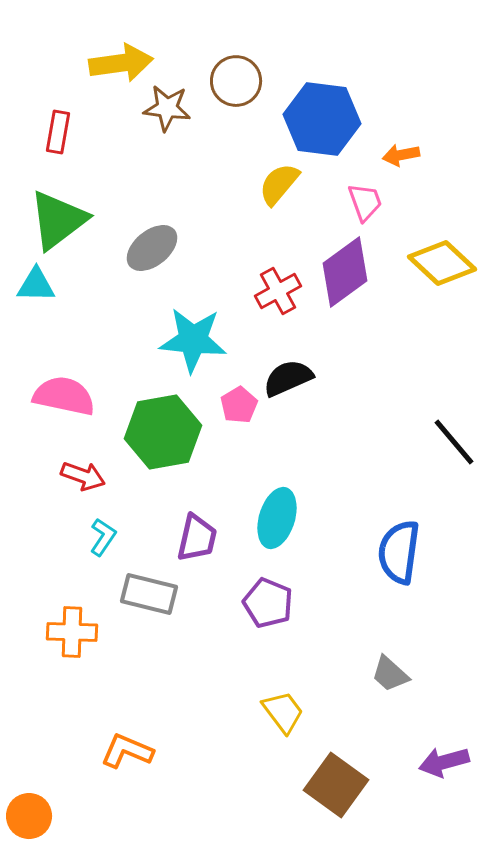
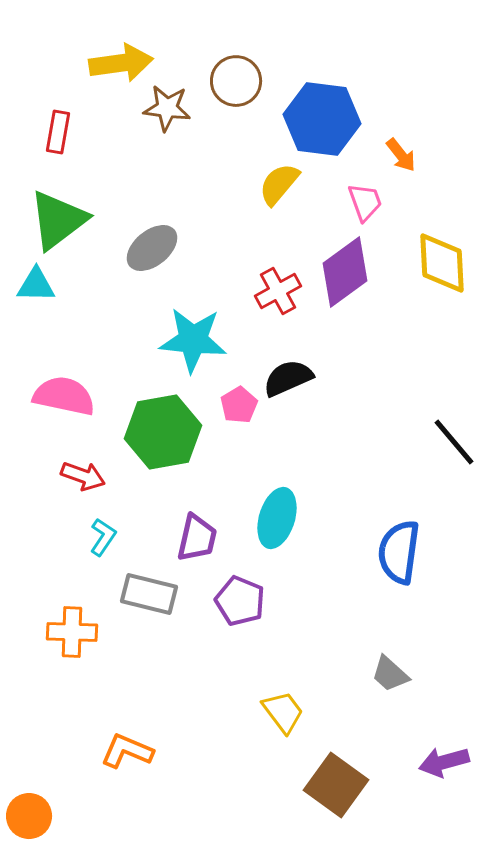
orange arrow: rotated 117 degrees counterclockwise
yellow diamond: rotated 44 degrees clockwise
purple pentagon: moved 28 px left, 2 px up
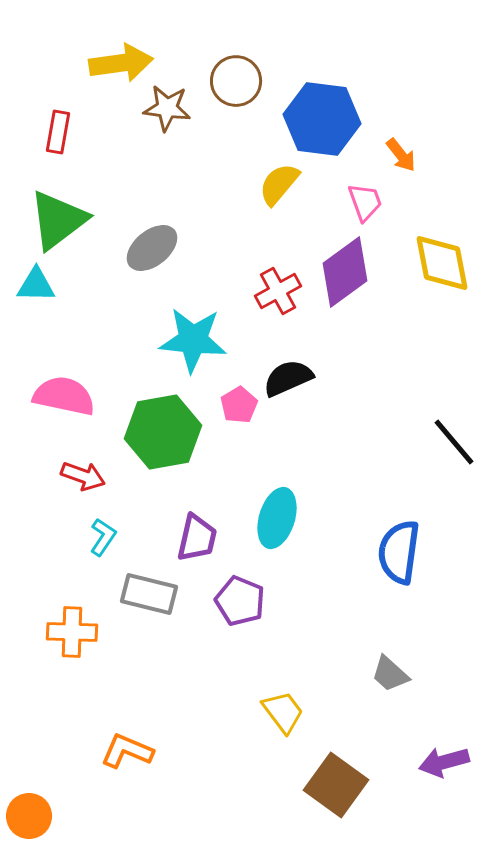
yellow diamond: rotated 8 degrees counterclockwise
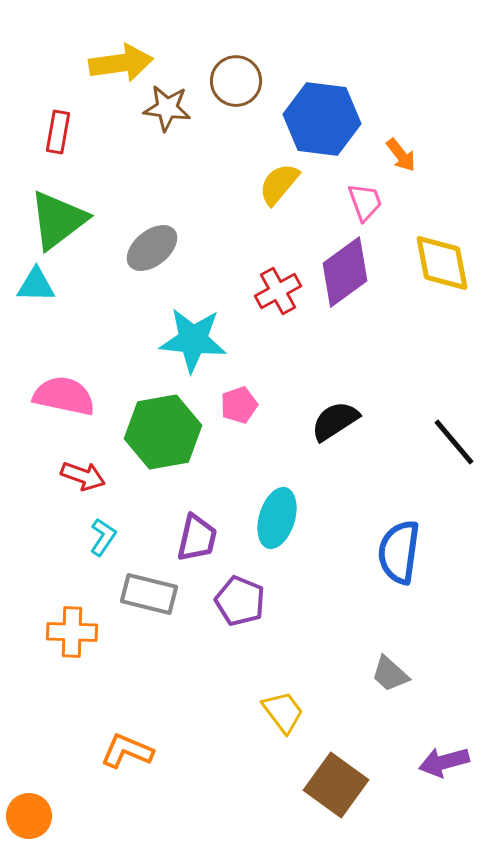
black semicircle: moved 47 px right, 43 px down; rotated 9 degrees counterclockwise
pink pentagon: rotated 12 degrees clockwise
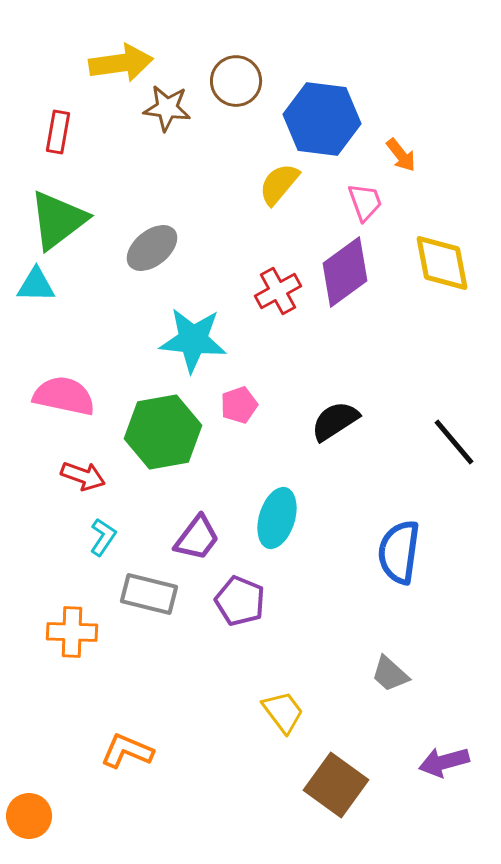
purple trapezoid: rotated 24 degrees clockwise
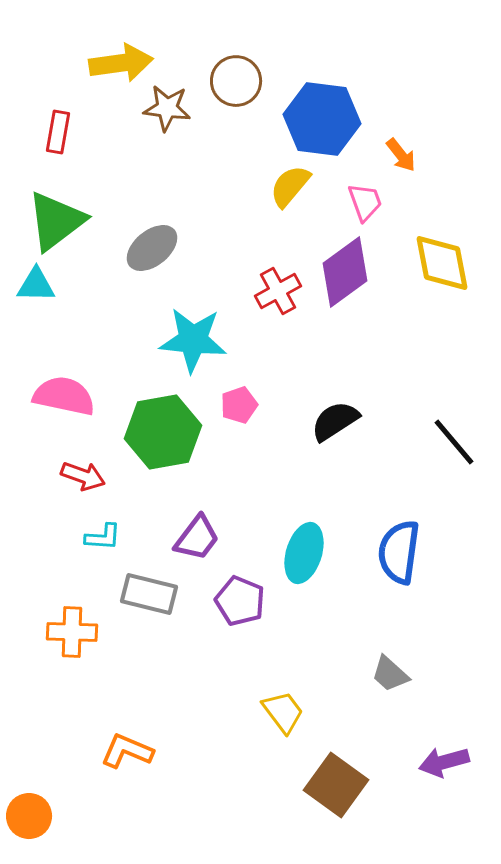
yellow semicircle: moved 11 px right, 2 px down
green triangle: moved 2 px left, 1 px down
cyan ellipse: moved 27 px right, 35 px down
cyan L-shape: rotated 60 degrees clockwise
